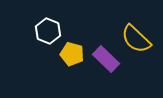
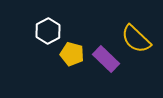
white hexagon: rotated 10 degrees clockwise
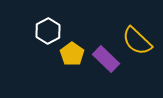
yellow semicircle: moved 1 px right, 2 px down
yellow pentagon: rotated 20 degrees clockwise
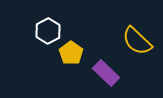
yellow pentagon: moved 1 px left, 1 px up
purple rectangle: moved 14 px down
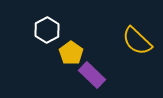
white hexagon: moved 1 px left, 1 px up
purple rectangle: moved 14 px left, 2 px down
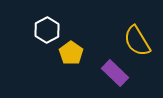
yellow semicircle: rotated 16 degrees clockwise
purple rectangle: moved 23 px right, 2 px up
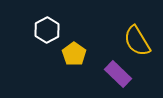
yellow pentagon: moved 3 px right, 1 px down
purple rectangle: moved 3 px right, 1 px down
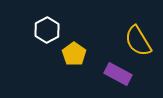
yellow semicircle: moved 1 px right
purple rectangle: rotated 16 degrees counterclockwise
